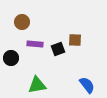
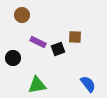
brown circle: moved 7 px up
brown square: moved 3 px up
purple rectangle: moved 3 px right, 2 px up; rotated 21 degrees clockwise
black circle: moved 2 px right
blue semicircle: moved 1 px right, 1 px up
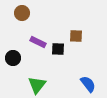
brown circle: moved 2 px up
brown square: moved 1 px right, 1 px up
black square: rotated 24 degrees clockwise
green triangle: rotated 42 degrees counterclockwise
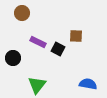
black square: rotated 24 degrees clockwise
blue semicircle: rotated 42 degrees counterclockwise
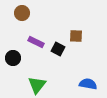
purple rectangle: moved 2 px left
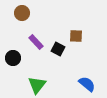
purple rectangle: rotated 21 degrees clockwise
blue semicircle: moved 1 px left; rotated 30 degrees clockwise
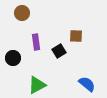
purple rectangle: rotated 35 degrees clockwise
black square: moved 1 px right, 2 px down; rotated 32 degrees clockwise
green triangle: rotated 24 degrees clockwise
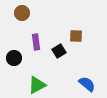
black circle: moved 1 px right
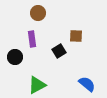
brown circle: moved 16 px right
purple rectangle: moved 4 px left, 3 px up
black circle: moved 1 px right, 1 px up
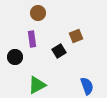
brown square: rotated 24 degrees counterclockwise
blue semicircle: moved 2 px down; rotated 30 degrees clockwise
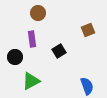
brown square: moved 12 px right, 6 px up
green triangle: moved 6 px left, 4 px up
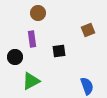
black square: rotated 24 degrees clockwise
